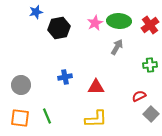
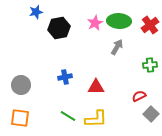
green line: moved 21 px right; rotated 35 degrees counterclockwise
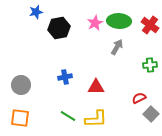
red cross: rotated 18 degrees counterclockwise
red semicircle: moved 2 px down
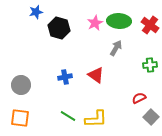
black hexagon: rotated 25 degrees clockwise
gray arrow: moved 1 px left, 1 px down
red triangle: moved 12 px up; rotated 36 degrees clockwise
gray square: moved 3 px down
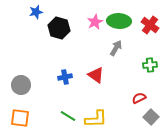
pink star: moved 1 px up
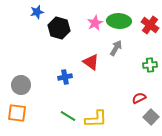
blue star: moved 1 px right
pink star: moved 1 px down
red triangle: moved 5 px left, 13 px up
orange square: moved 3 px left, 5 px up
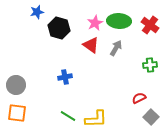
red triangle: moved 17 px up
gray circle: moved 5 px left
